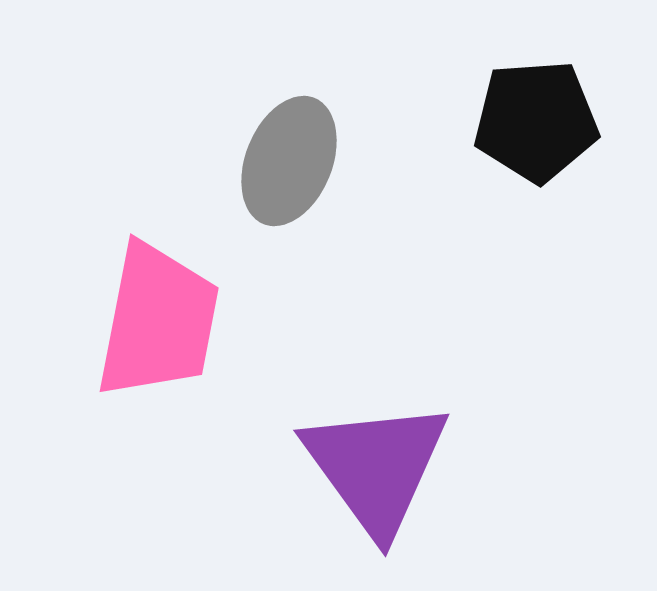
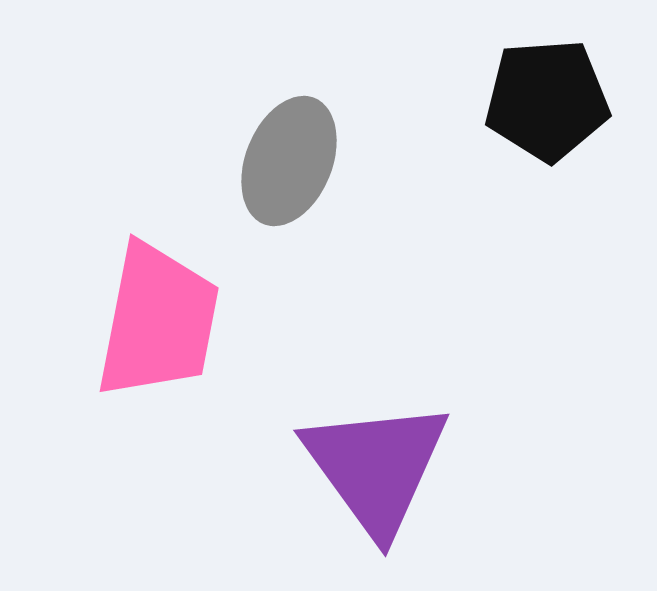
black pentagon: moved 11 px right, 21 px up
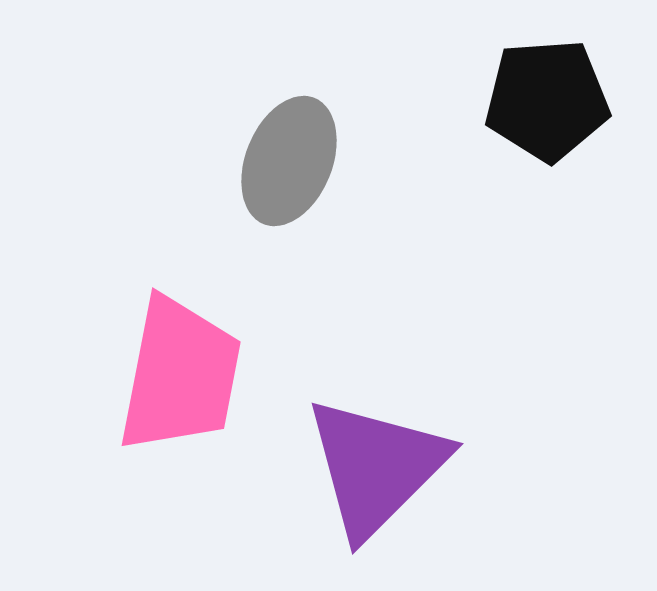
pink trapezoid: moved 22 px right, 54 px down
purple triangle: rotated 21 degrees clockwise
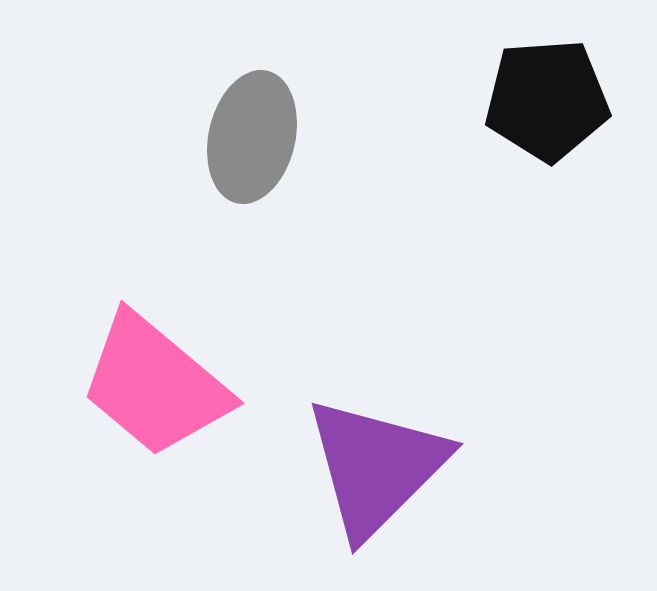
gray ellipse: moved 37 px left, 24 px up; rotated 9 degrees counterclockwise
pink trapezoid: moved 25 px left, 10 px down; rotated 119 degrees clockwise
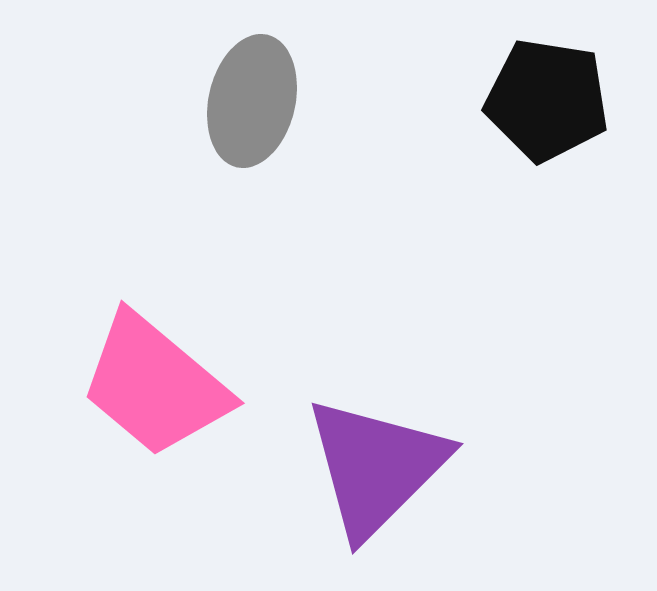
black pentagon: rotated 13 degrees clockwise
gray ellipse: moved 36 px up
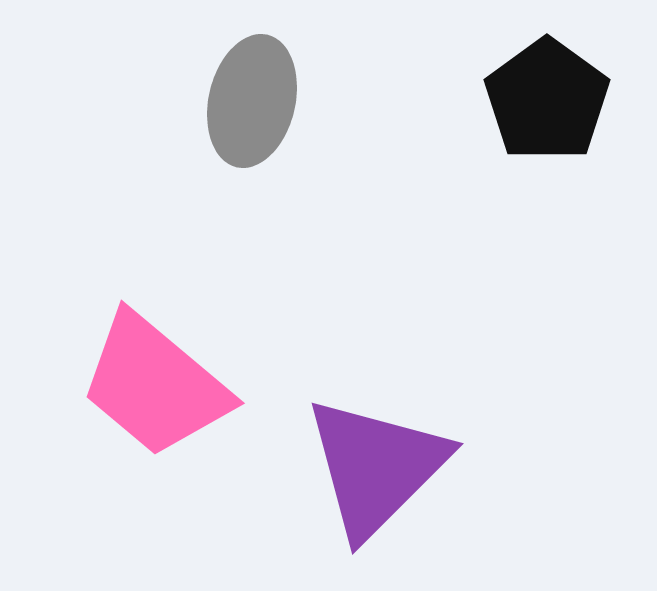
black pentagon: rotated 27 degrees clockwise
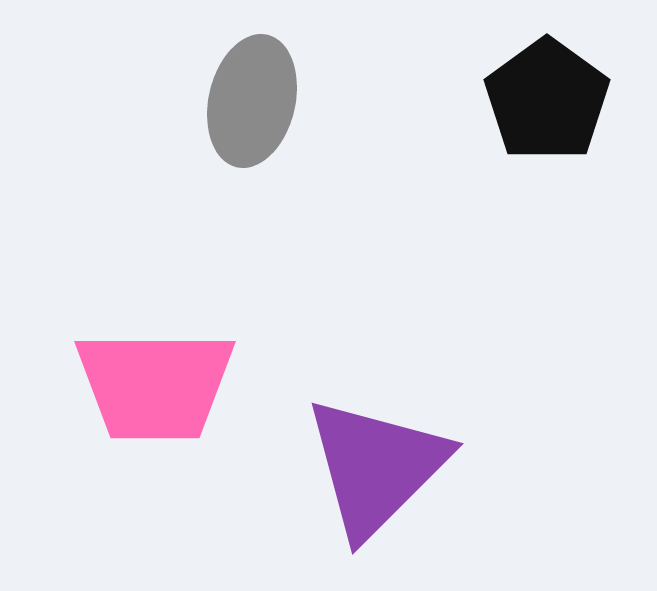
pink trapezoid: rotated 40 degrees counterclockwise
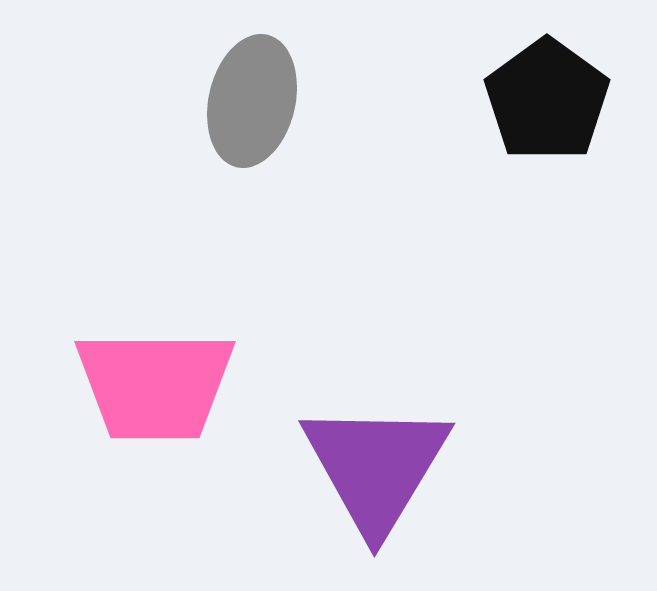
purple triangle: rotated 14 degrees counterclockwise
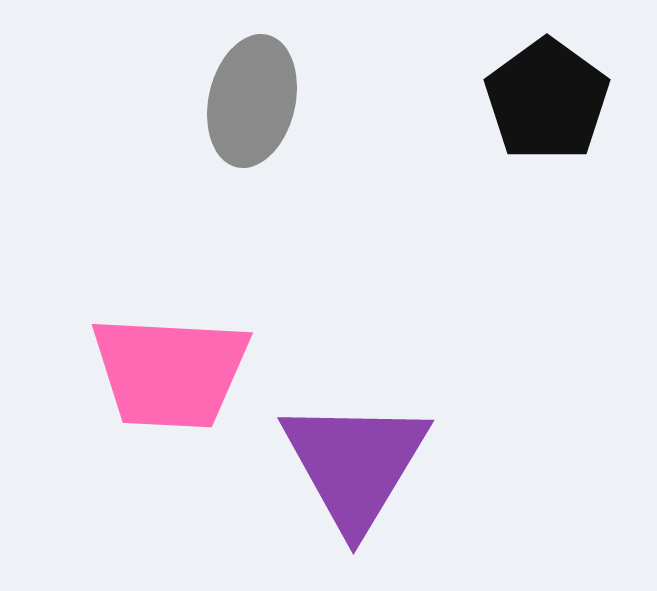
pink trapezoid: moved 15 px right, 13 px up; rotated 3 degrees clockwise
purple triangle: moved 21 px left, 3 px up
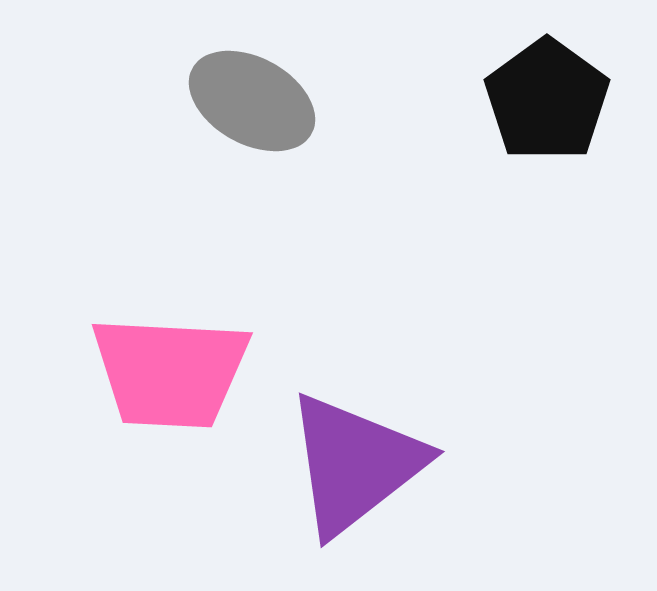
gray ellipse: rotated 74 degrees counterclockwise
purple triangle: rotated 21 degrees clockwise
